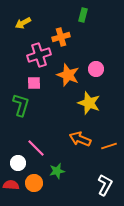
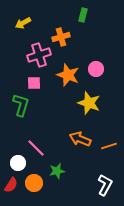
red semicircle: rotated 119 degrees clockwise
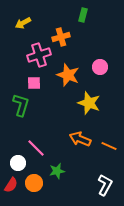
pink circle: moved 4 px right, 2 px up
orange line: rotated 42 degrees clockwise
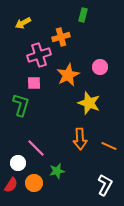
orange star: rotated 25 degrees clockwise
orange arrow: rotated 115 degrees counterclockwise
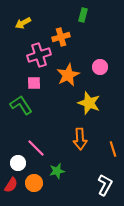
green L-shape: rotated 50 degrees counterclockwise
orange line: moved 4 px right, 3 px down; rotated 49 degrees clockwise
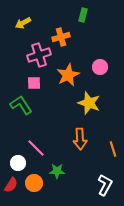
green star: rotated 14 degrees clockwise
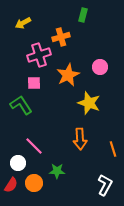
pink line: moved 2 px left, 2 px up
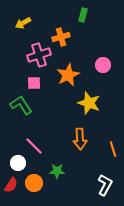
pink circle: moved 3 px right, 2 px up
